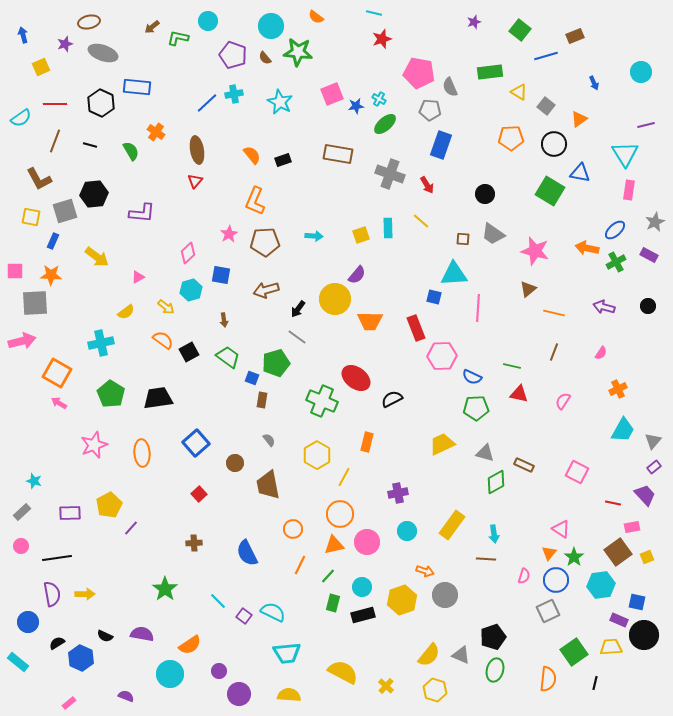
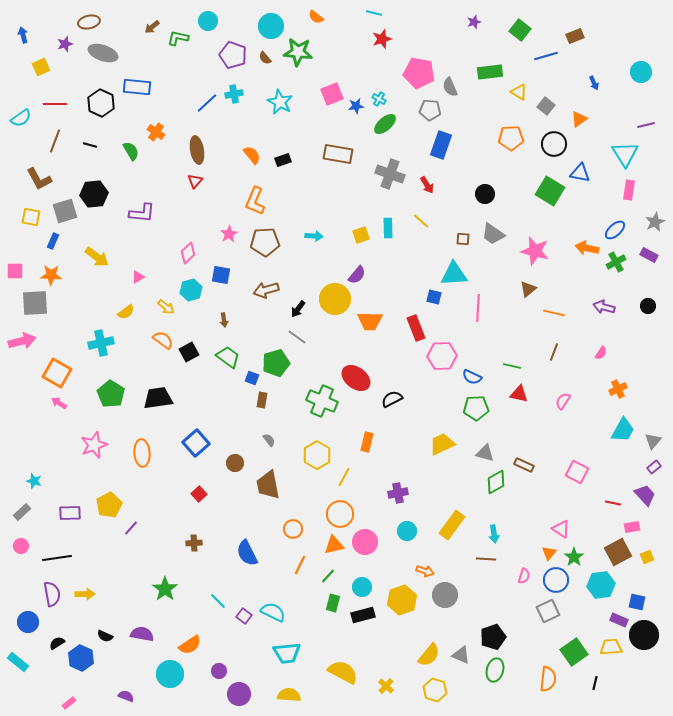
pink circle at (367, 542): moved 2 px left
brown square at (618, 552): rotated 8 degrees clockwise
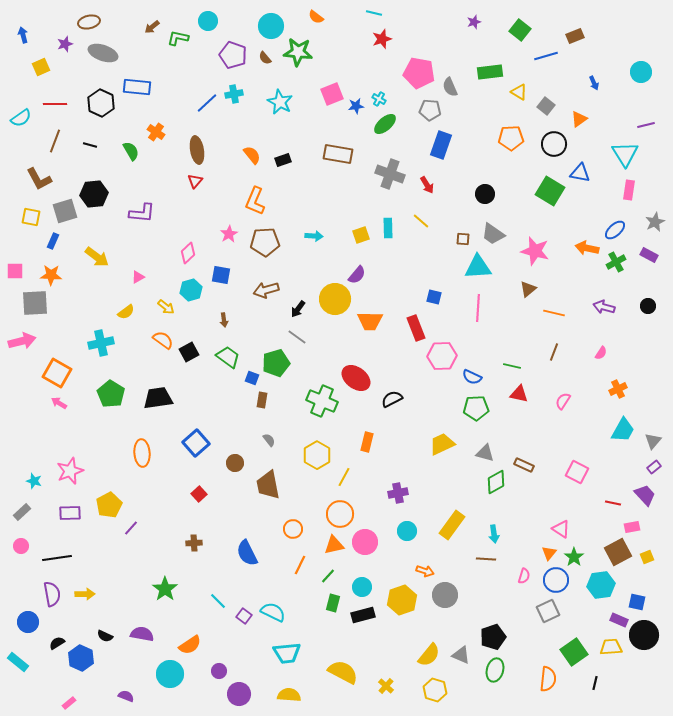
cyan triangle at (454, 274): moved 24 px right, 7 px up
pink star at (94, 445): moved 24 px left, 26 px down
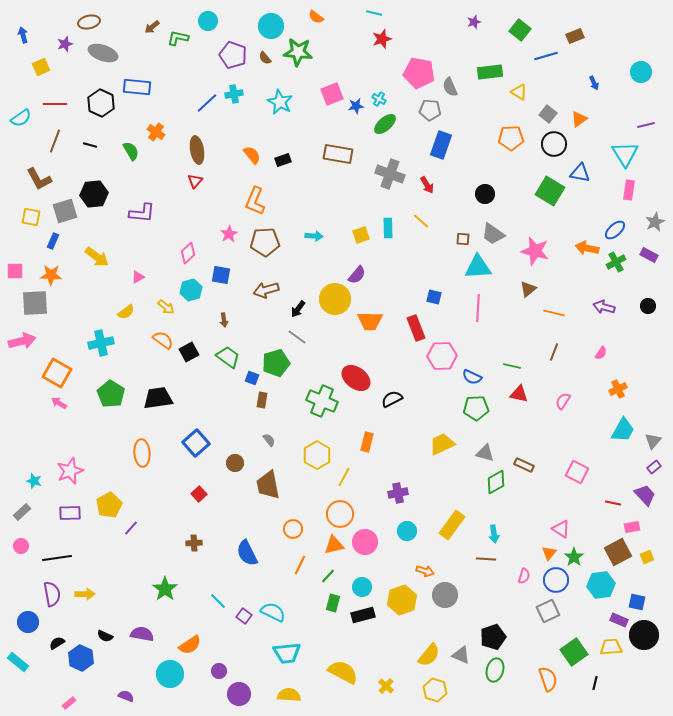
gray square at (546, 106): moved 2 px right, 8 px down
orange semicircle at (548, 679): rotated 25 degrees counterclockwise
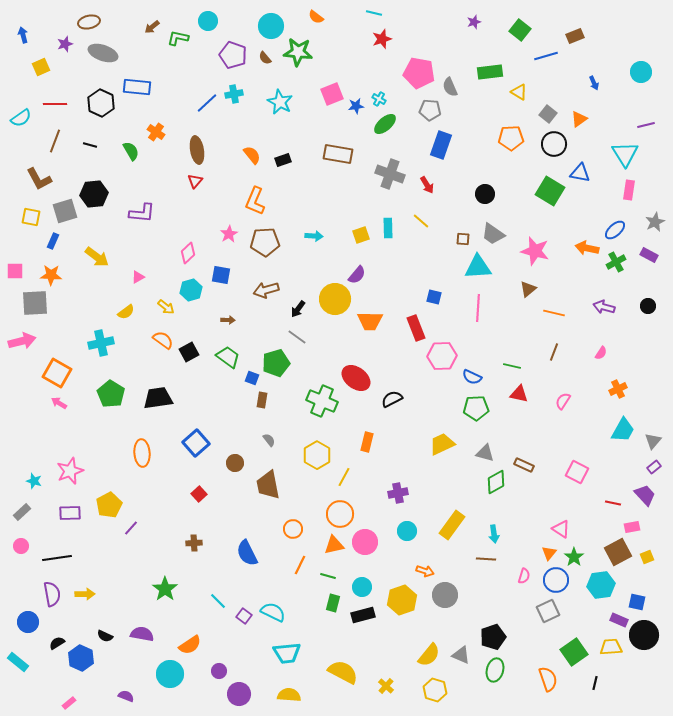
brown arrow at (224, 320): moved 4 px right; rotated 80 degrees counterclockwise
green line at (328, 576): rotated 63 degrees clockwise
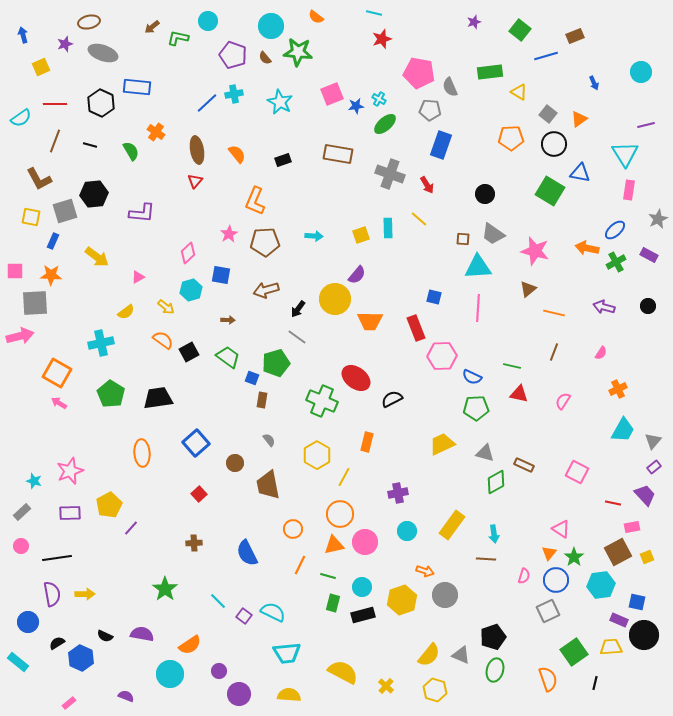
orange semicircle at (252, 155): moved 15 px left, 1 px up
yellow line at (421, 221): moved 2 px left, 2 px up
gray star at (655, 222): moved 3 px right, 3 px up
pink arrow at (22, 341): moved 2 px left, 5 px up
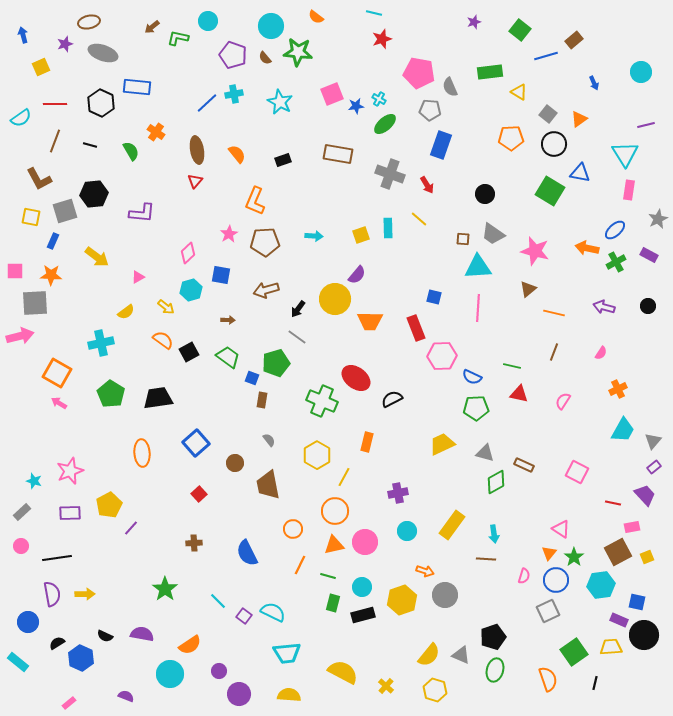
brown rectangle at (575, 36): moved 1 px left, 4 px down; rotated 18 degrees counterclockwise
orange circle at (340, 514): moved 5 px left, 3 px up
